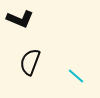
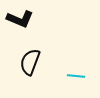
cyan line: rotated 36 degrees counterclockwise
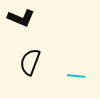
black L-shape: moved 1 px right, 1 px up
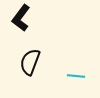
black L-shape: rotated 104 degrees clockwise
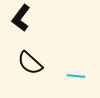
black semicircle: moved 1 px down; rotated 68 degrees counterclockwise
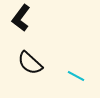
cyan line: rotated 24 degrees clockwise
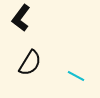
black semicircle: rotated 100 degrees counterclockwise
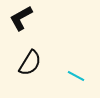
black L-shape: rotated 24 degrees clockwise
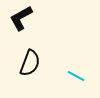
black semicircle: rotated 12 degrees counterclockwise
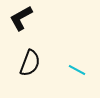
cyan line: moved 1 px right, 6 px up
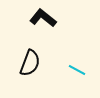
black L-shape: moved 22 px right; rotated 68 degrees clockwise
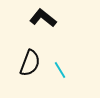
cyan line: moved 17 px left; rotated 30 degrees clockwise
